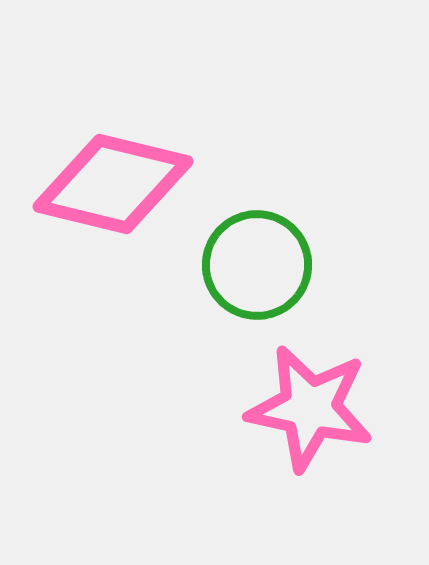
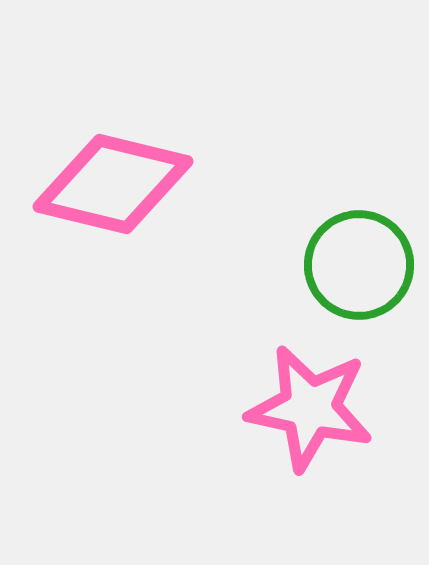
green circle: moved 102 px right
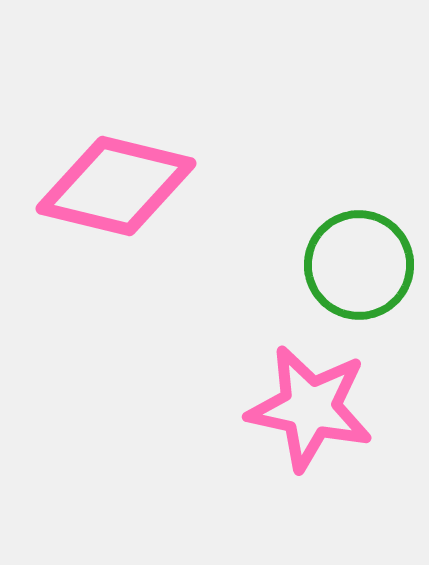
pink diamond: moved 3 px right, 2 px down
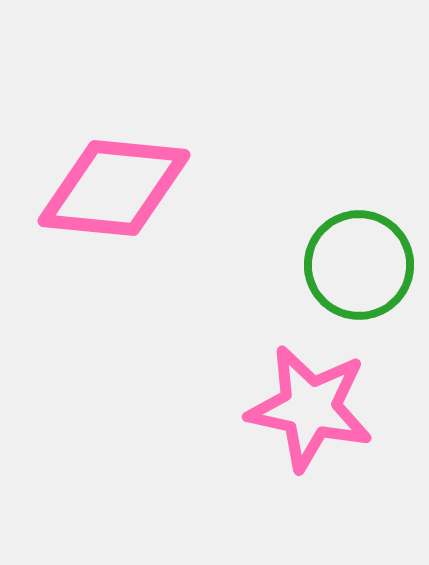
pink diamond: moved 2 px left, 2 px down; rotated 8 degrees counterclockwise
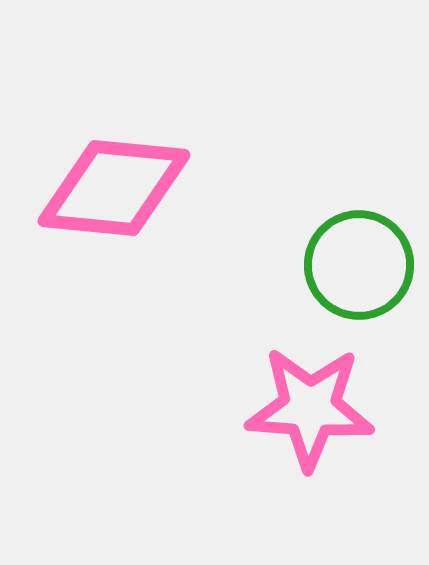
pink star: rotated 8 degrees counterclockwise
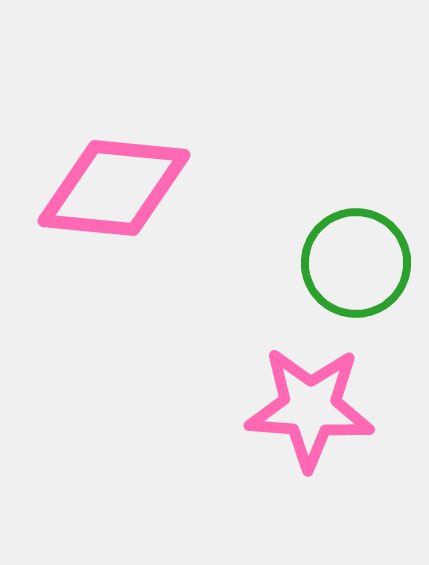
green circle: moved 3 px left, 2 px up
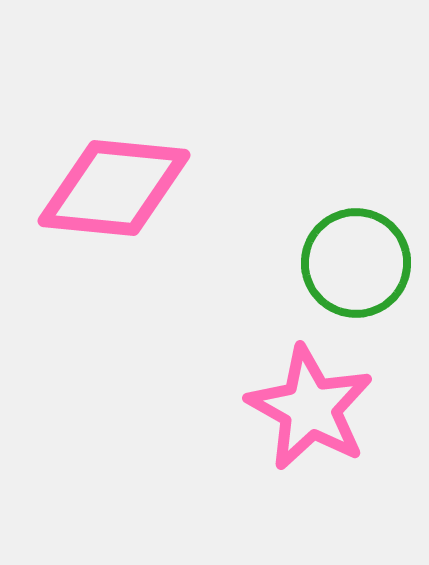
pink star: rotated 25 degrees clockwise
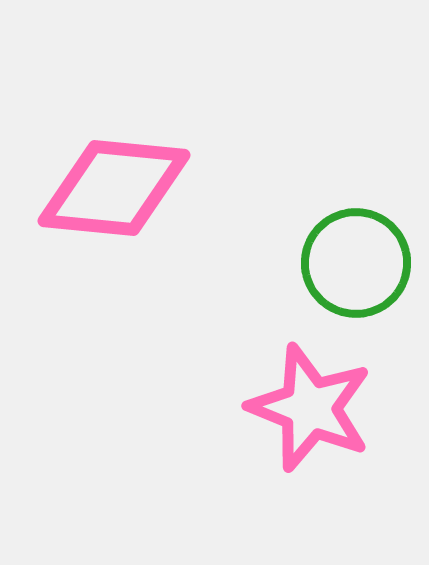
pink star: rotated 7 degrees counterclockwise
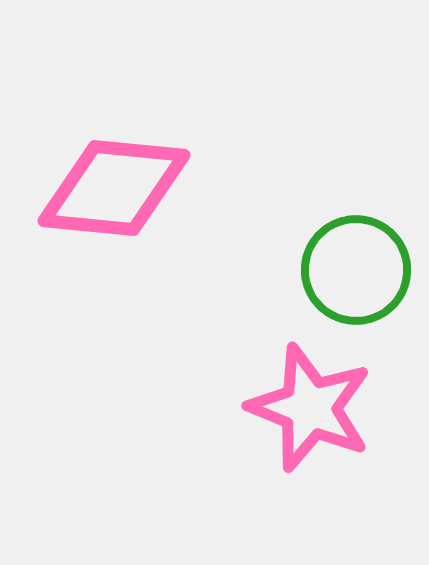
green circle: moved 7 px down
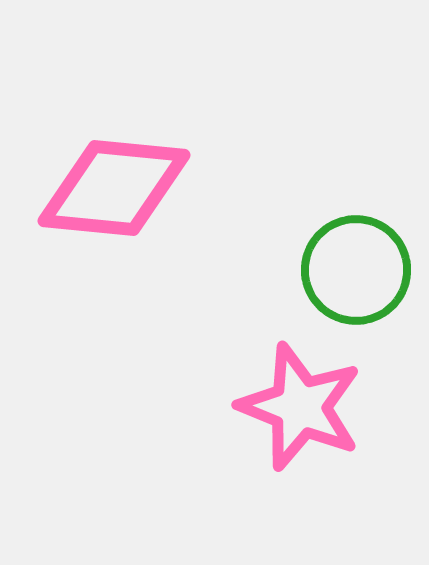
pink star: moved 10 px left, 1 px up
